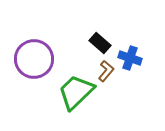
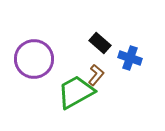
brown L-shape: moved 10 px left, 4 px down
green trapezoid: rotated 15 degrees clockwise
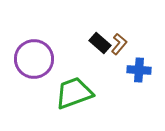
blue cross: moved 9 px right, 12 px down; rotated 15 degrees counterclockwise
brown L-shape: moved 23 px right, 31 px up
green trapezoid: moved 2 px left, 1 px down; rotated 9 degrees clockwise
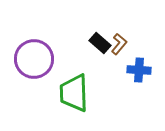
green trapezoid: rotated 72 degrees counterclockwise
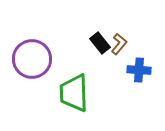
black rectangle: rotated 10 degrees clockwise
purple circle: moved 2 px left
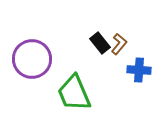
green trapezoid: rotated 21 degrees counterclockwise
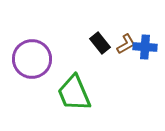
brown L-shape: moved 7 px right; rotated 20 degrees clockwise
blue cross: moved 6 px right, 23 px up
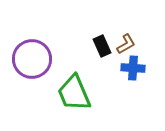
black rectangle: moved 2 px right, 3 px down; rotated 15 degrees clockwise
blue cross: moved 12 px left, 21 px down
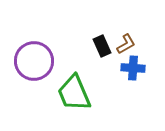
purple circle: moved 2 px right, 2 px down
